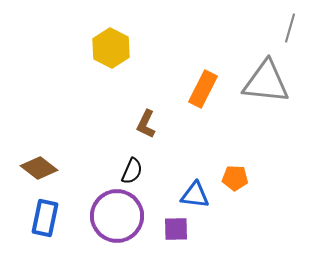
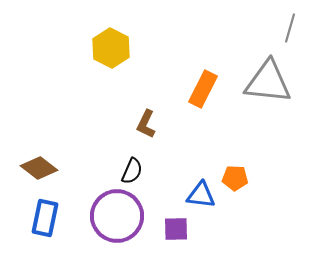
gray triangle: moved 2 px right
blue triangle: moved 6 px right
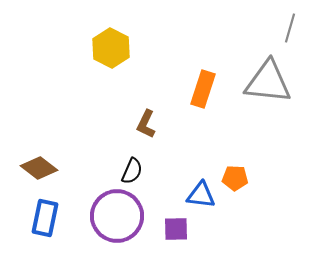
orange rectangle: rotated 9 degrees counterclockwise
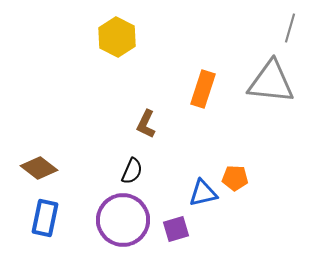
yellow hexagon: moved 6 px right, 11 px up
gray triangle: moved 3 px right
blue triangle: moved 2 px right, 2 px up; rotated 20 degrees counterclockwise
purple circle: moved 6 px right, 4 px down
purple square: rotated 16 degrees counterclockwise
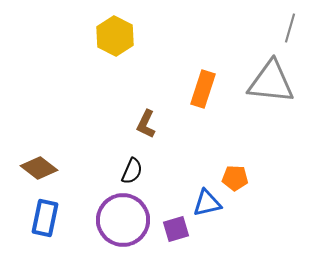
yellow hexagon: moved 2 px left, 1 px up
blue triangle: moved 4 px right, 10 px down
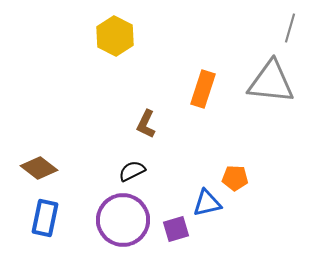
black semicircle: rotated 140 degrees counterclockwise
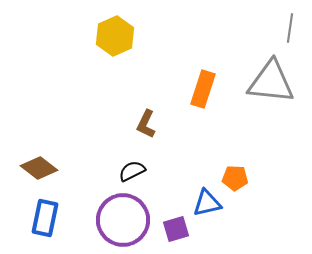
gray line: rotated 8 degrees counterclockwise
yellow hexagon: rotated 9 degrees clockwise
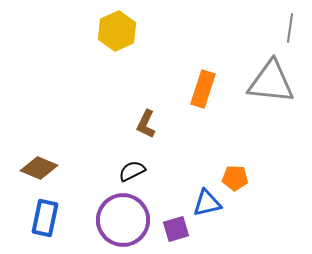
yellow hexagon: moved 2 px right, 5 px up
brown diamond: rotated 15 degrees counterclockwise
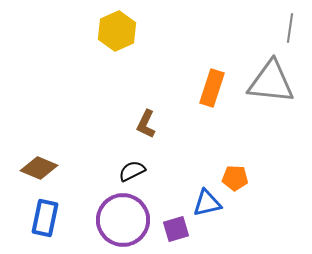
orange rectangle: moved 9 px right, 1 px up
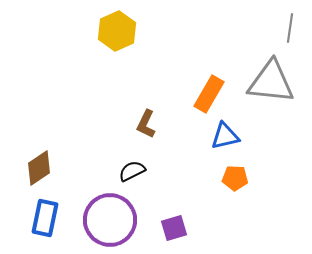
orange rectangle: moved 3 px left, 6 px down; rotated 12 degrees clockwise
brown diamond: rotated 57 degrees counterclockwise
blue triangle: moved 18 px right, 67 px up
purple circle: moved 13 px left
purple square: moved 2 px left, 1 px up
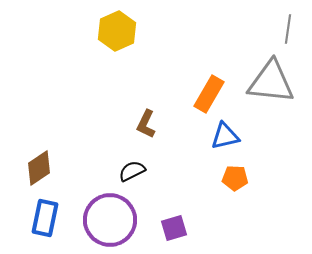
gray line: moved 2 px left, 1 px down
